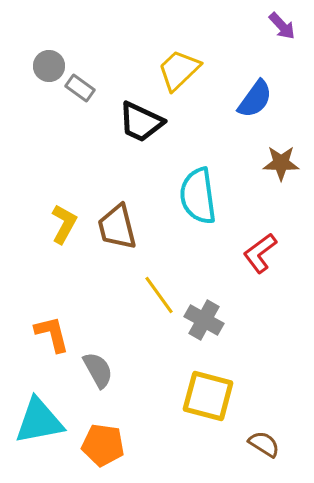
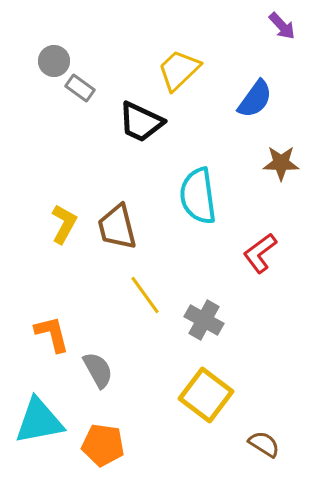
gray circle: moved 5 px right, 5 px up
yellow line: moved 14 px left
yellow square: moved 2 px left, 1 px up; rotated 22 degrees clockwise
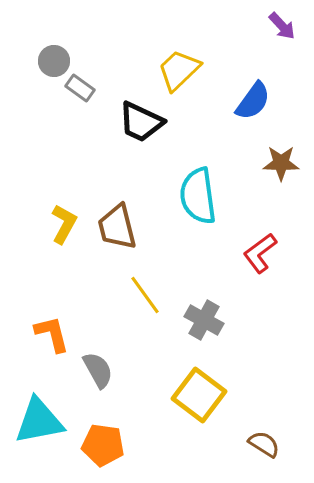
blue semicircle: moved 2 px left, 2 px down
yellow square: moved 7 px left
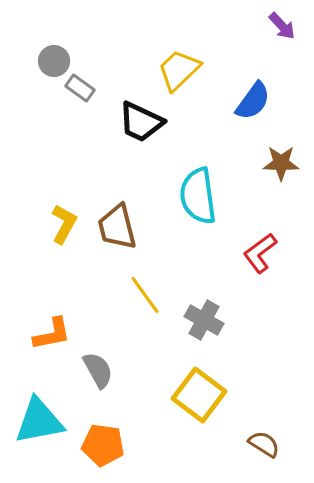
orange L-shape: rotated 93 degrees clockwise
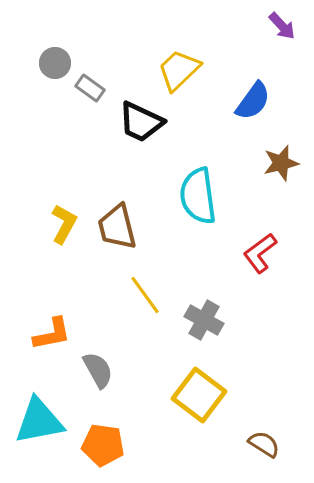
gray circle: moved 1 px right, 2 px down
gray rectangle: moved 10 px right
brown star: rotated 15 degrees counterclockwise
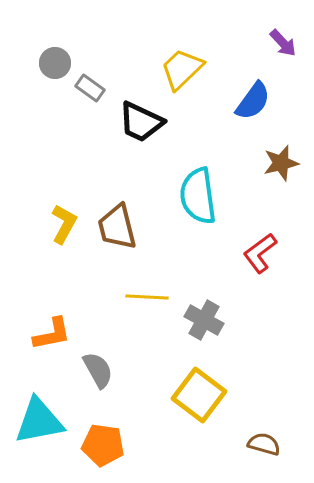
purple arrow: moved 1 px right, 17 px down
yellow trapezoid: moved 3 px right, 1 px up
yellow line: moved 2 px right, 2 px down; rotated 51 degrees counterclockwise
brown semicircle: rotated 16 degrees counterclockwise
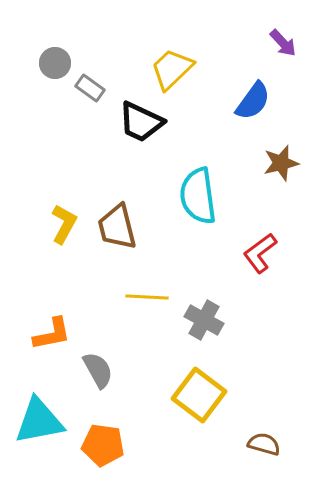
yellow trapezoid: moved 10 px left
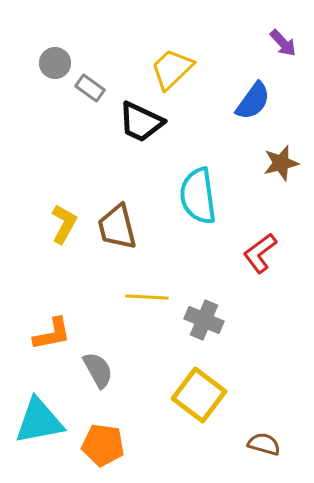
gray cross: rotated 6 degrees counterclockwise
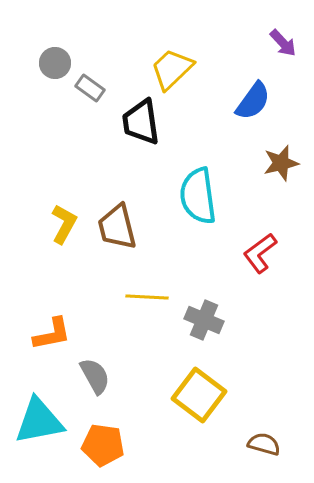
black trapezoid: rotated 57 degrees clockwise
gray semicircle: moved 3 px left, 6 px down
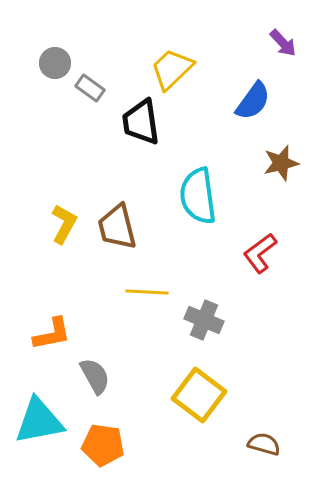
yellow line: moved 5 px up
